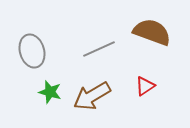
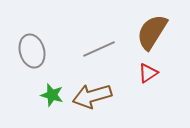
brown semicircle: rotated 78 degrees counterclockwise
red triangle: moved 3 px right, 13 px up
green star: moved 2 px right, 3 px down
brown arrow: rotated 15 degrees clockwise
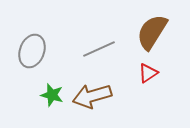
gray ellipse: rotated 36 degrees clockwise
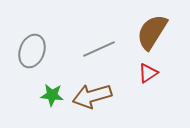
green star: rotated 10 degrees counterclockwise
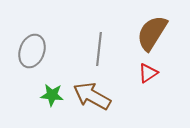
brown semicircle: moved 1 px down
gray line: rotated 60 degrees counterclockwise
brown arrow: rotated 45 degrees clockwise
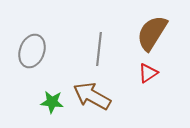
green star: moved 7 px down
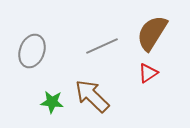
gray line: moved 3 px right, 3 px up; rotated 60 degrees clockwise
brown arrow: rotated 15 degrees clockwise
